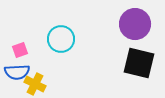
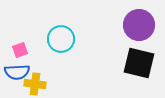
purple circle: moved 4 px right, 1 px down
yellow cross: rotated 20 degrees counterclockwise
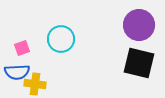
pink square: moved 2 px right, 2 px up
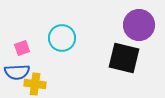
cyan circle: moved 1 px right, 1 px up
black square: moved 15 px left, 5 px up
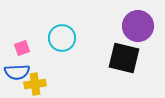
purple circle: moved 1 px left, 1 px down
yellow cross: rotated 15 degrees counterclockwise
